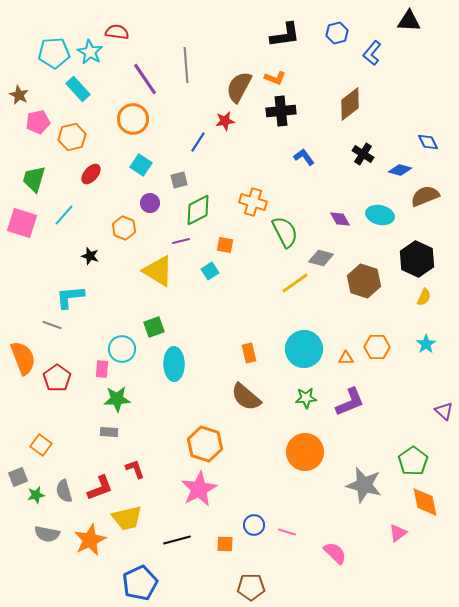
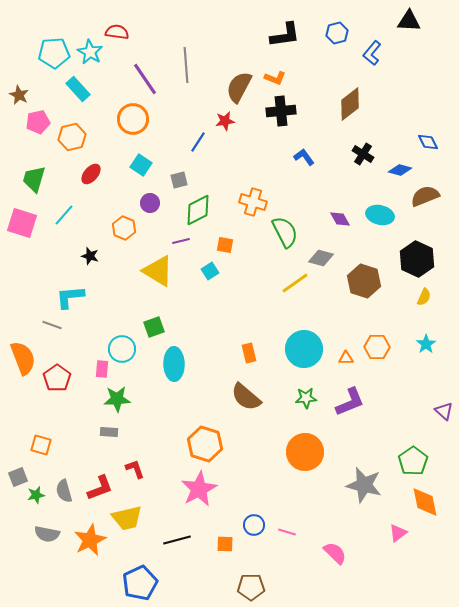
orange square at (41, 445): rotated 20 degrees counterclockwise
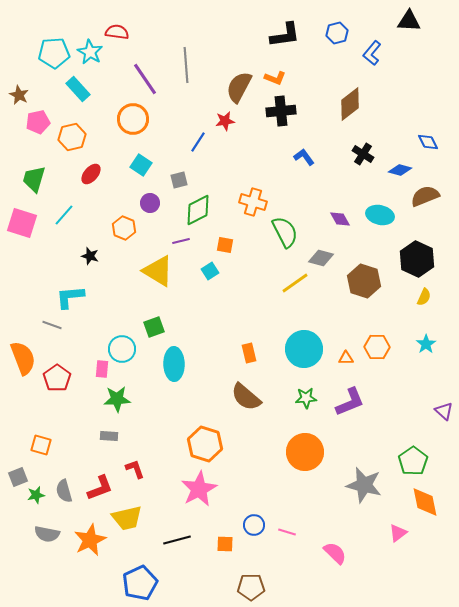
gray rectangle at (109, 432): moved 4 px down
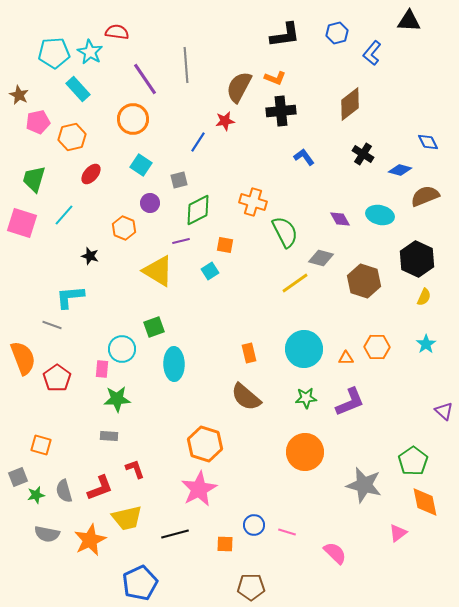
black line at (177, 540): moved 2 px left, 6 px up
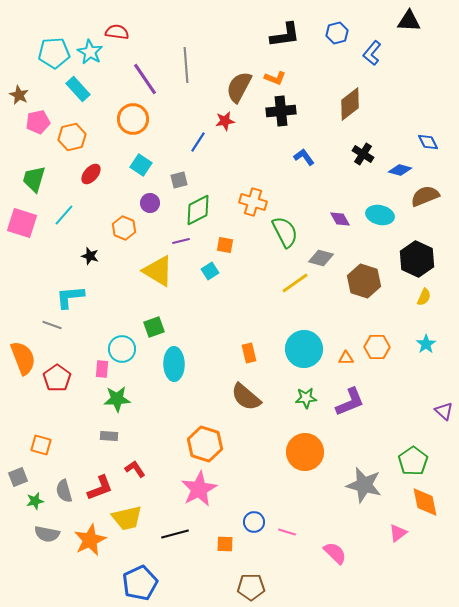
red L-shape at (135, 469): rotated 15 degrees counterclockwise
green star at (36, 495): moved 1 px left, 6 px down
blue circle at (254, 525): moved 3 px up
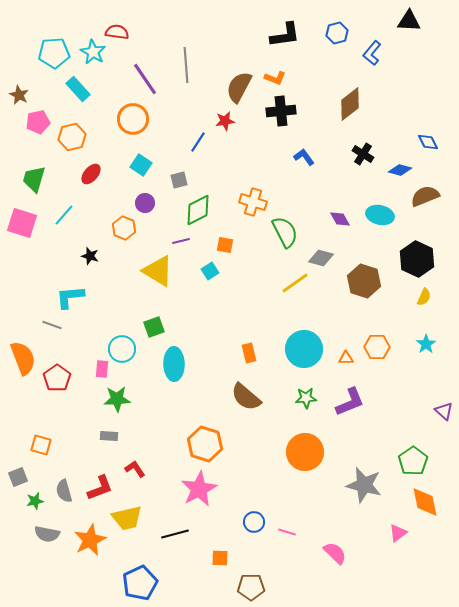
cyan star at (90, 52): moved 3 px right
purple circle at (150, 203): moved 5 px left
orange square at (225, 544): moved 5 px left, 14 px down
